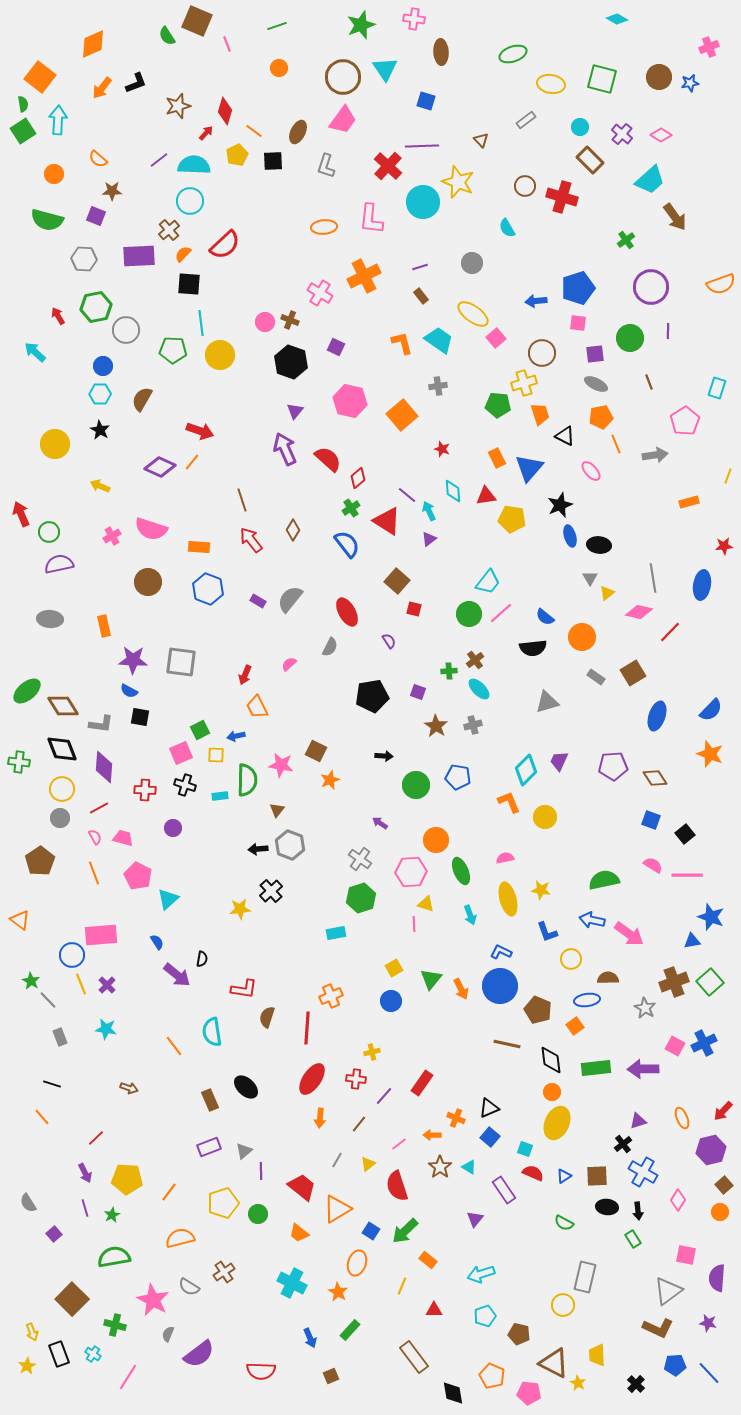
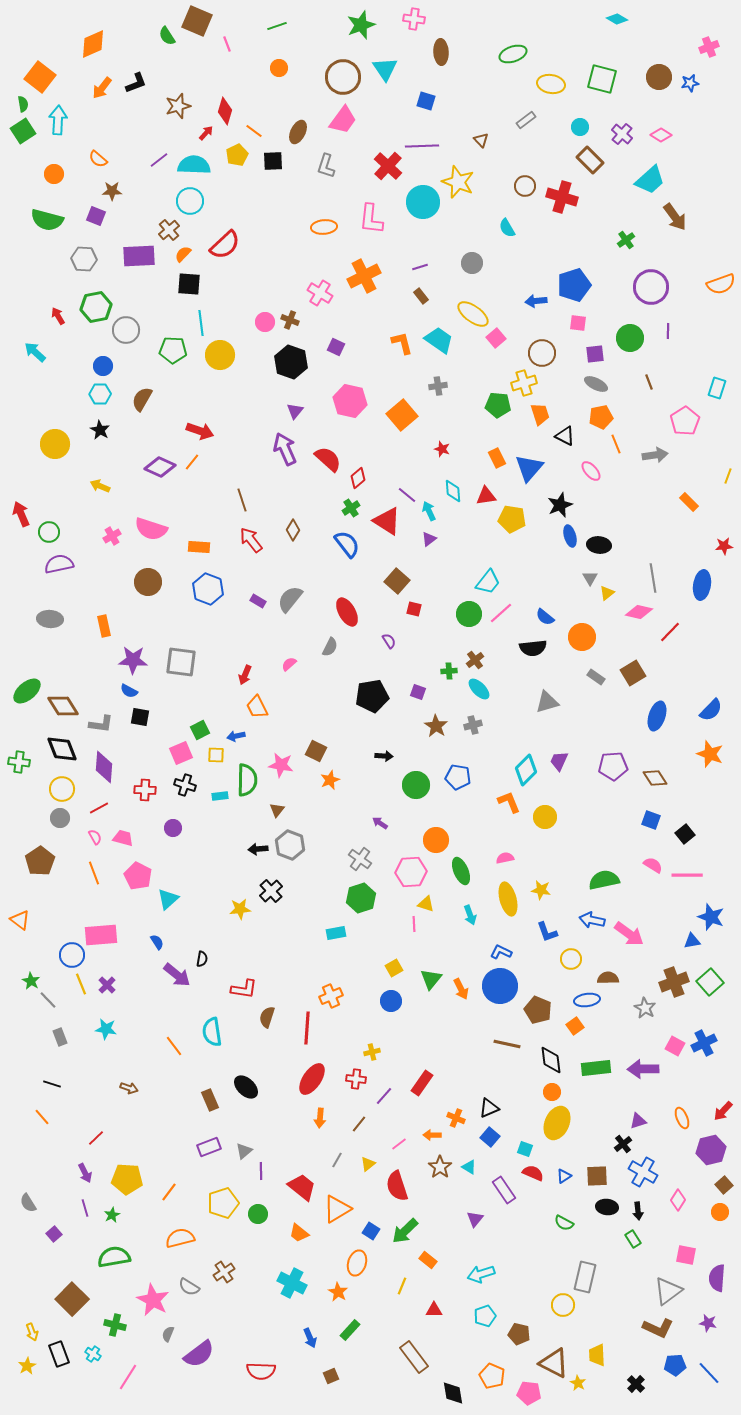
blue pentagon at (578, 288): moved 4 px left, 3 px up
orange rectangle at (689, 502): rotated 60 degrees clockwise
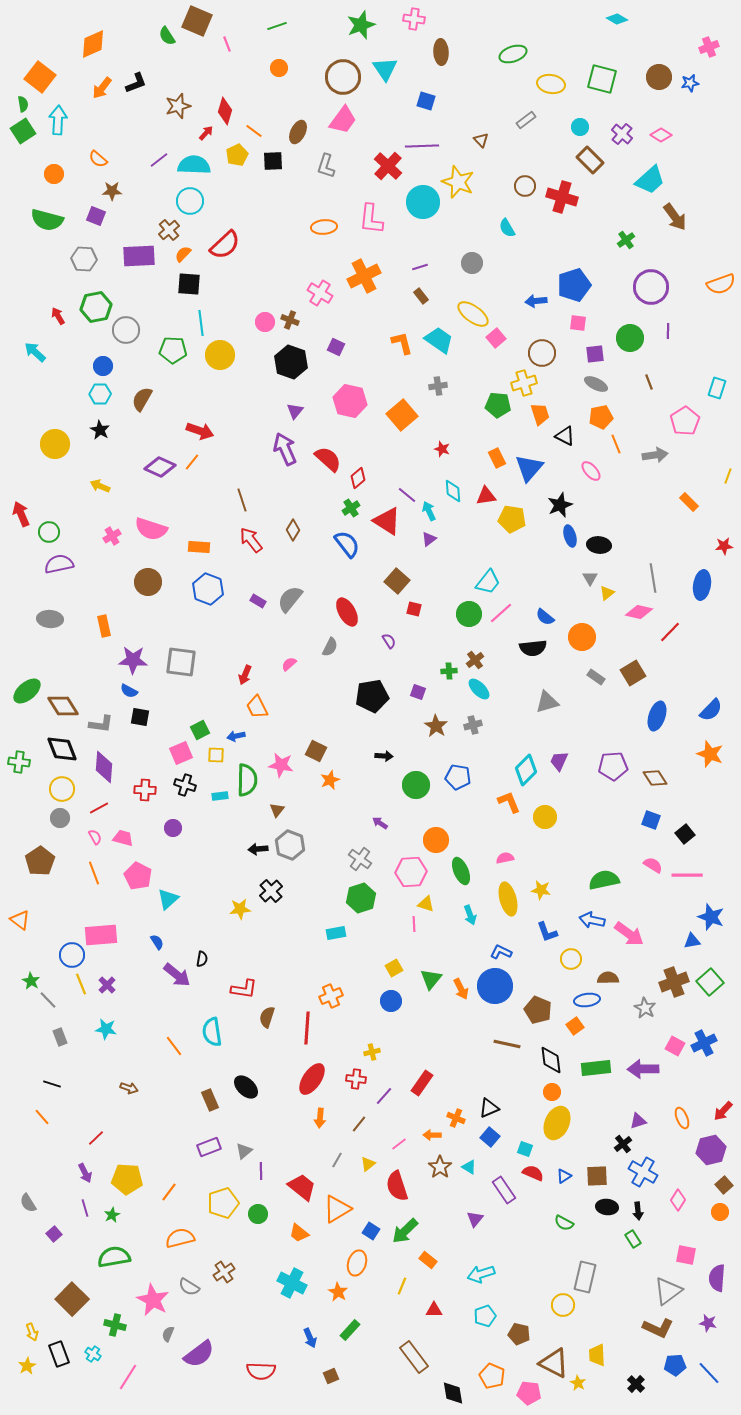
blue circle at (500, 986): moved 5 px left
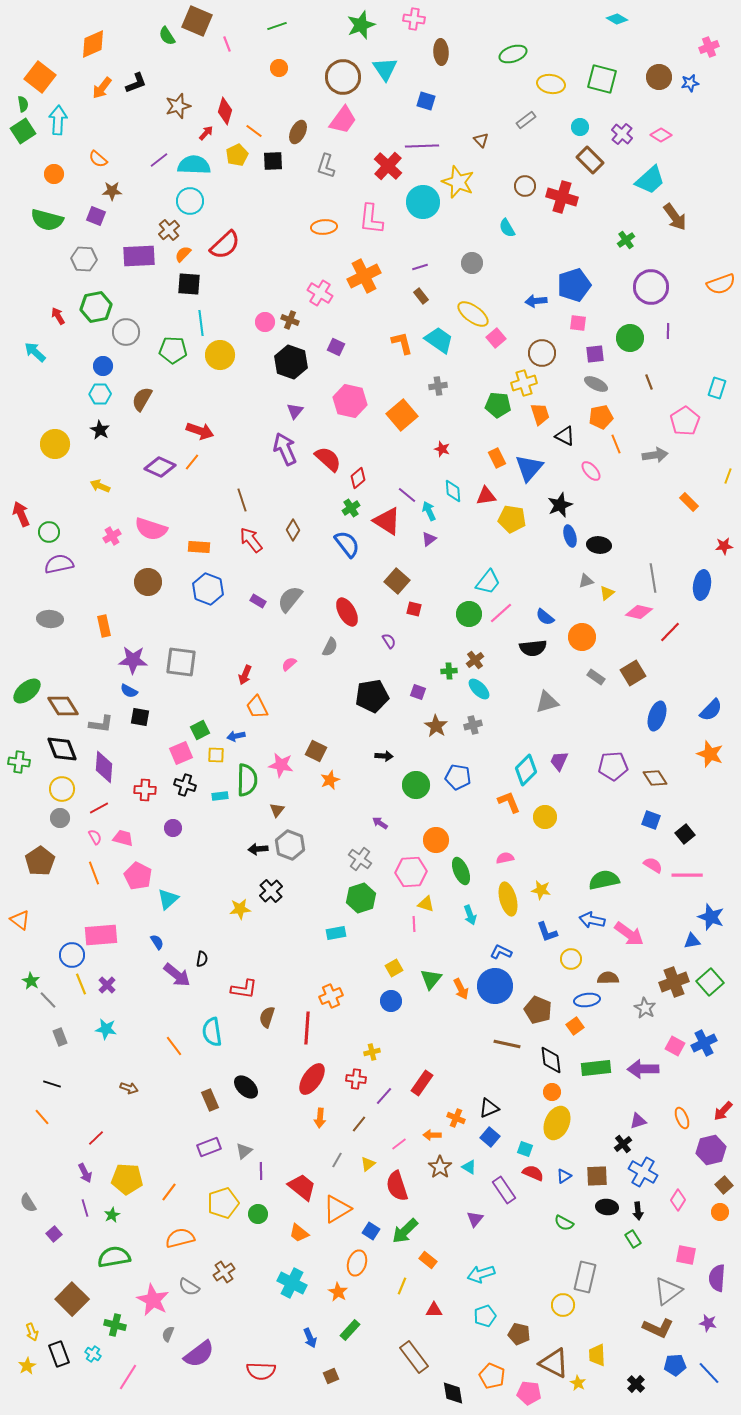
gray circle at (126, 330): moved 2 px down
gray triangle at (590, 578): moved 4 px left, 3 px down; rotated 42 degrees clockwise
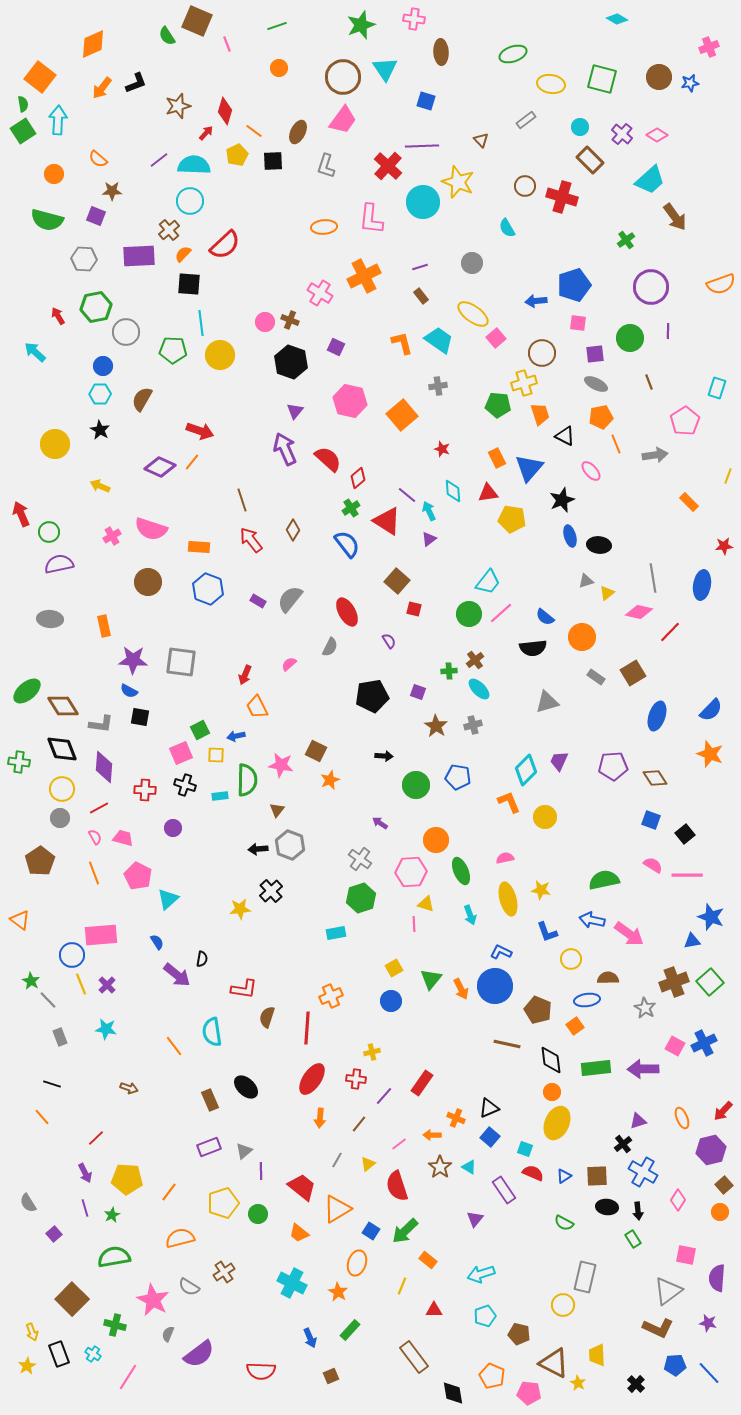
pink diamond at (661, 135): moved 4 px left
red triangle at (486, 496): moved 2 px right, 3 px up
black star at (560, 505): moved 2 px right, 5 px up
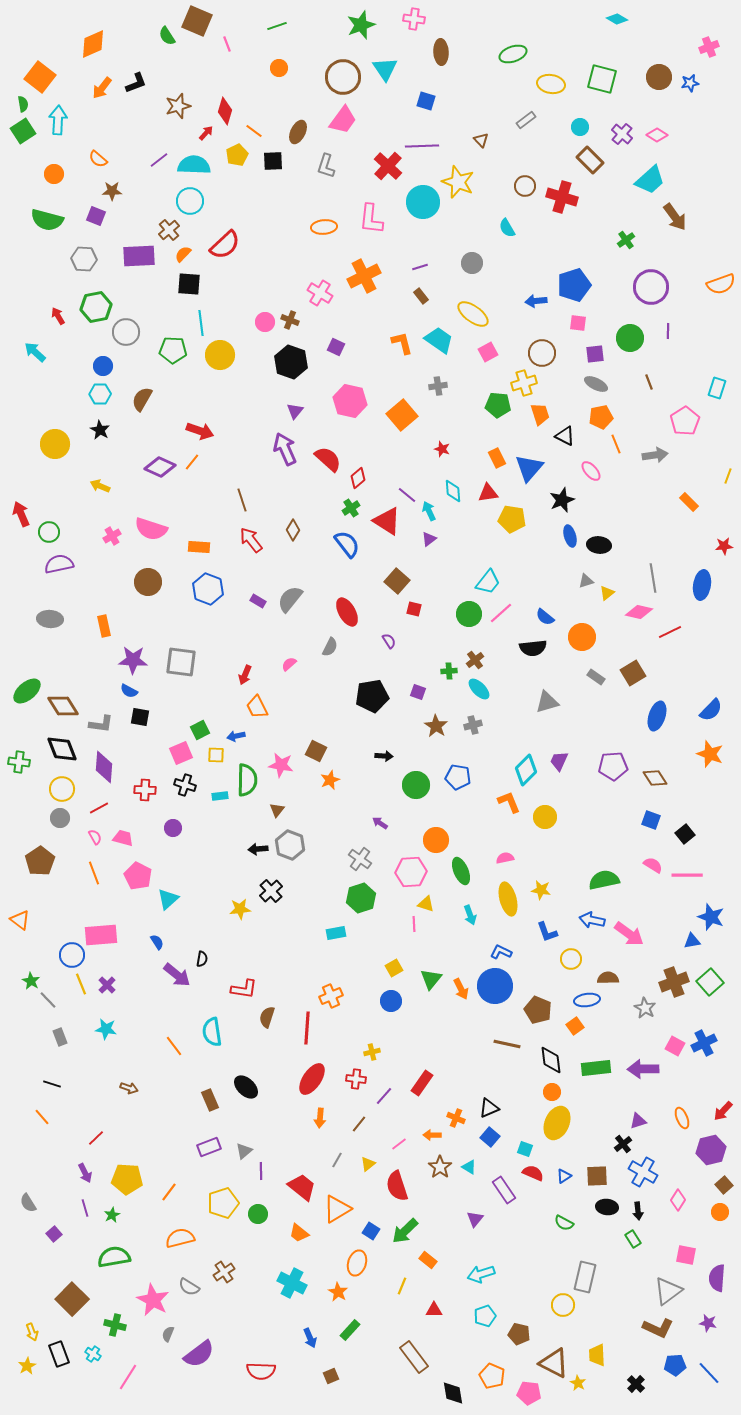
pink square at (496, 338): moved 8 px left, 14 px down; rotated 12 degrees clockwise
red line at (670, 632): rotated 20 degrees clockwise
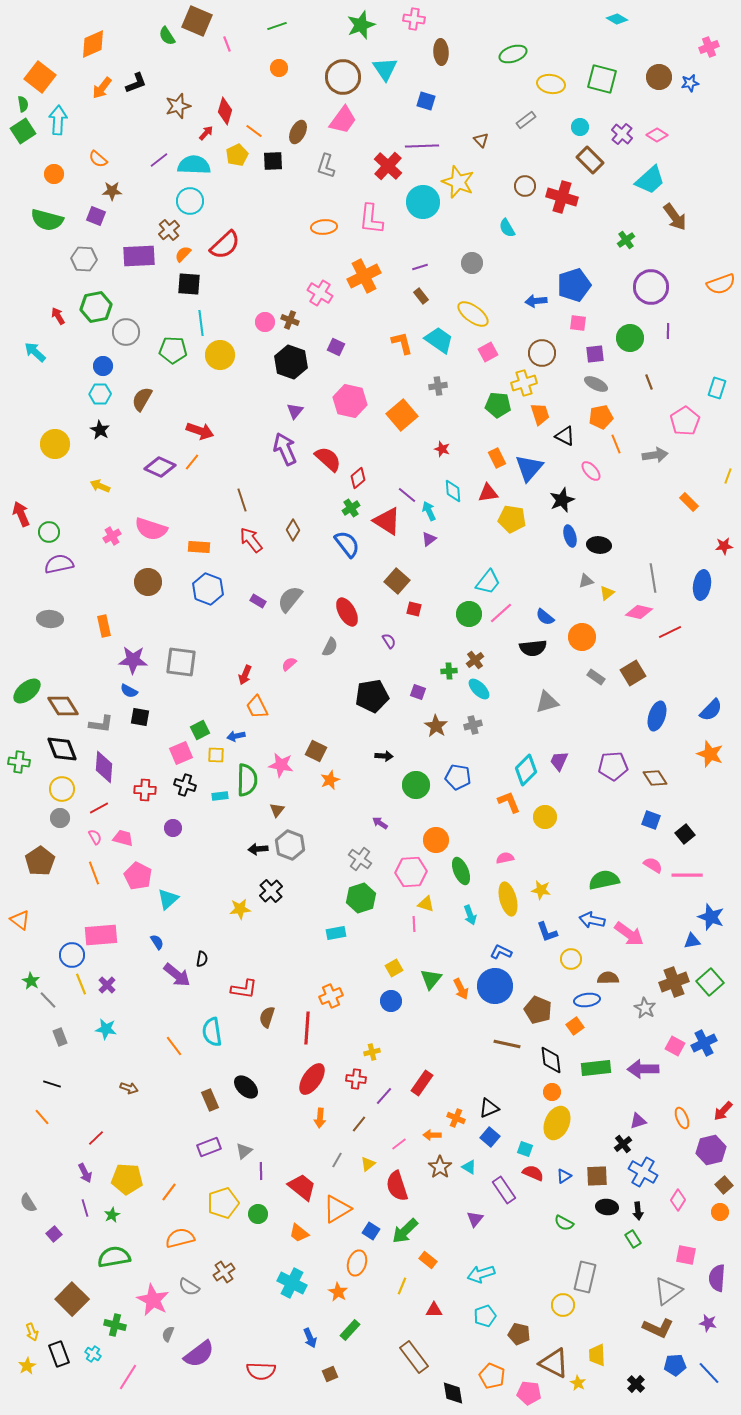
brown square at (331, 1376): moved 1 px left, 2 px up
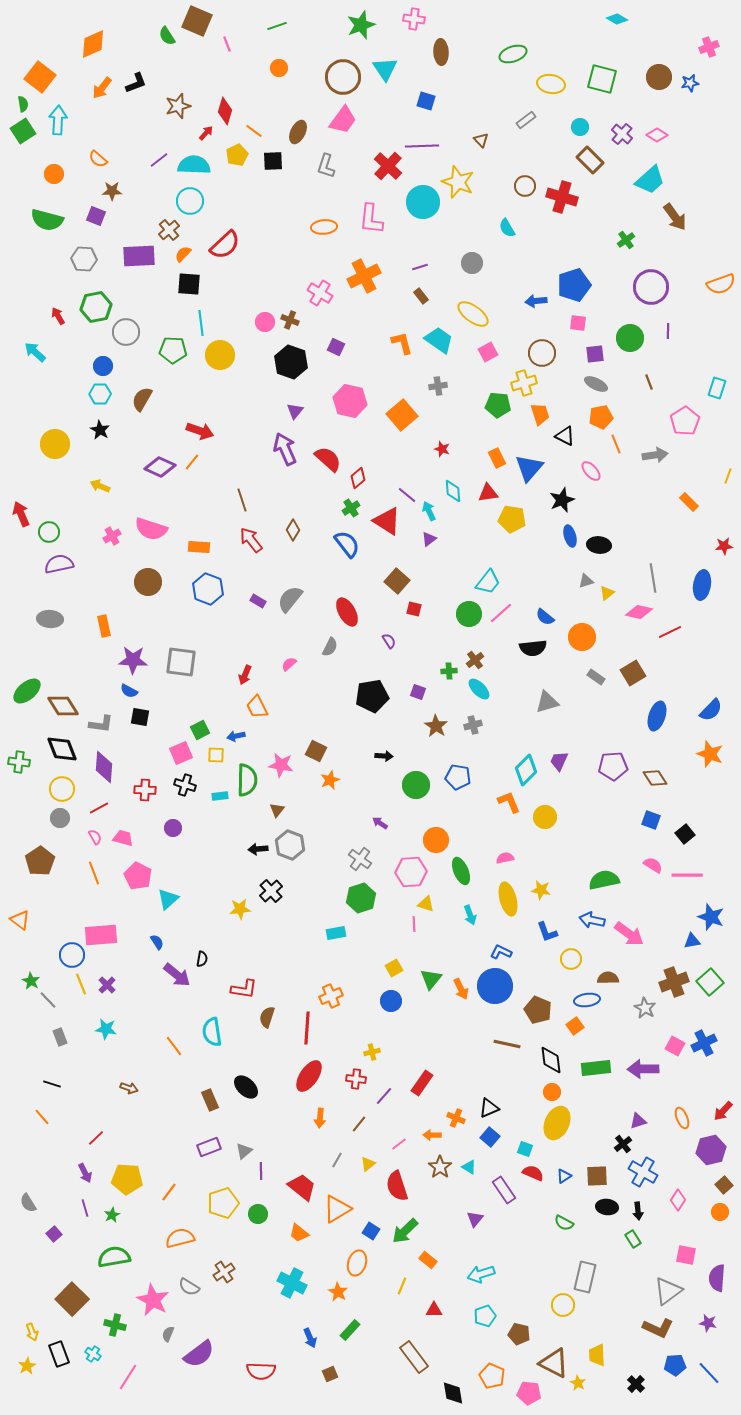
red ellipse at (312, 1079): moved 3 px left, 3 px up
